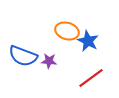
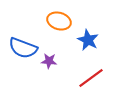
orange ellipse: moved 8 px left, 10 px up
blue star: moved 1 px up
blue semicircle: moved 8 px up
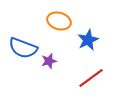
blue star: rotated 20 degrees clockwise
purple star: rotated 21 degrees counterclockwise
